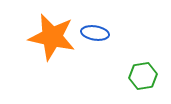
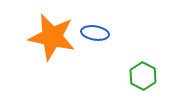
green hexagon: rotated 24 degrees counterclockwise
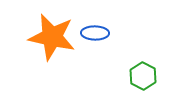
blue ellipse: rotated 8 degrees counterclockwise
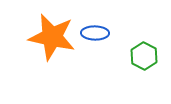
green hexagon: moved 1 px right, 20 px up
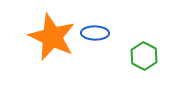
orange star: rotated 12 degrees clockwise
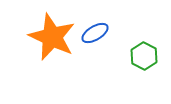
blue ellipse: rotated 32 degrees counterclockwise
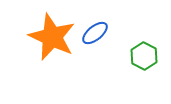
blue ellipse: rotated 8 degrees counterclockwise
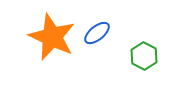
blue ellipse: moved 2 px right
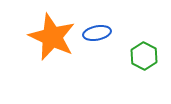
blue ellipse: rotated 28 degrees clockwise
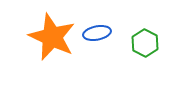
green hexagon: moved 1 px right, 13 px up
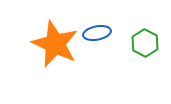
orange star: moved 3 px right, 7 px down
